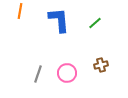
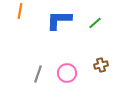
blue L-shape: rotated 84 degrees counterclockwise
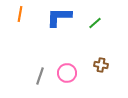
orange line: moved 3 px down
blue L-shape: moved 3 px up
brown cross: rotated 24 degrees clockwise
gray line: moved 2 px right, 2 px down
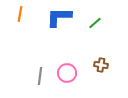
gray line: rotated 12 degrees counterclockwise
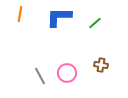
gray line: rotated 36 degrees counterclockwise
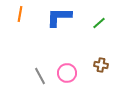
green line: moved 4 px right
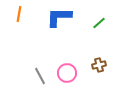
orange line: moved 1 px left
brown cross: moved 2 px left; rotated 24 degrees counterclockwise
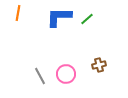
orange line: moved 1 px left, 1 px up
green line: moved 12 px left, 4 px up
pink circle: moved 1 px left, 1 px down
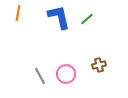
blue L-shape: rotated 76 degrees clockwise
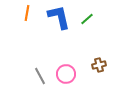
orange line: moved 9 px right
